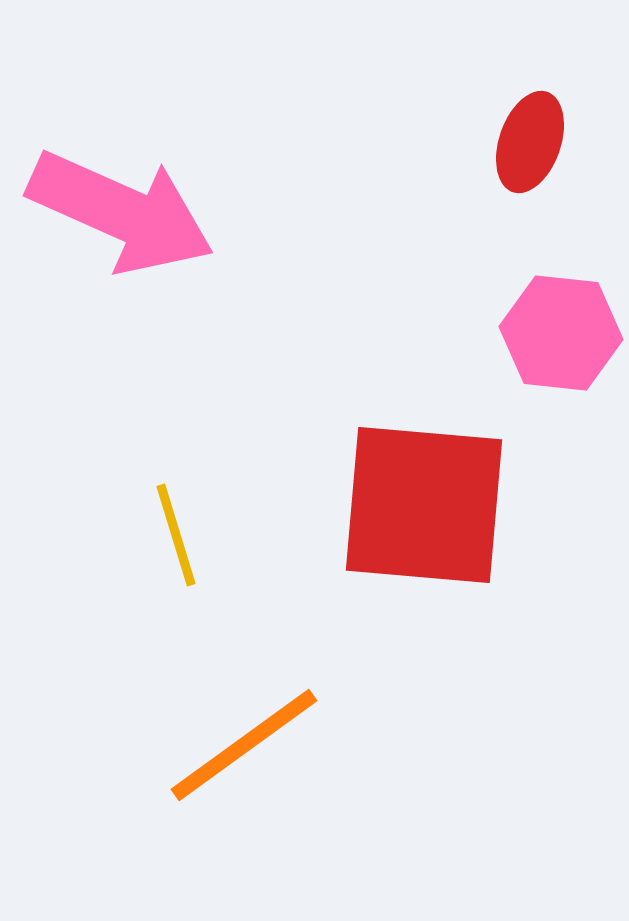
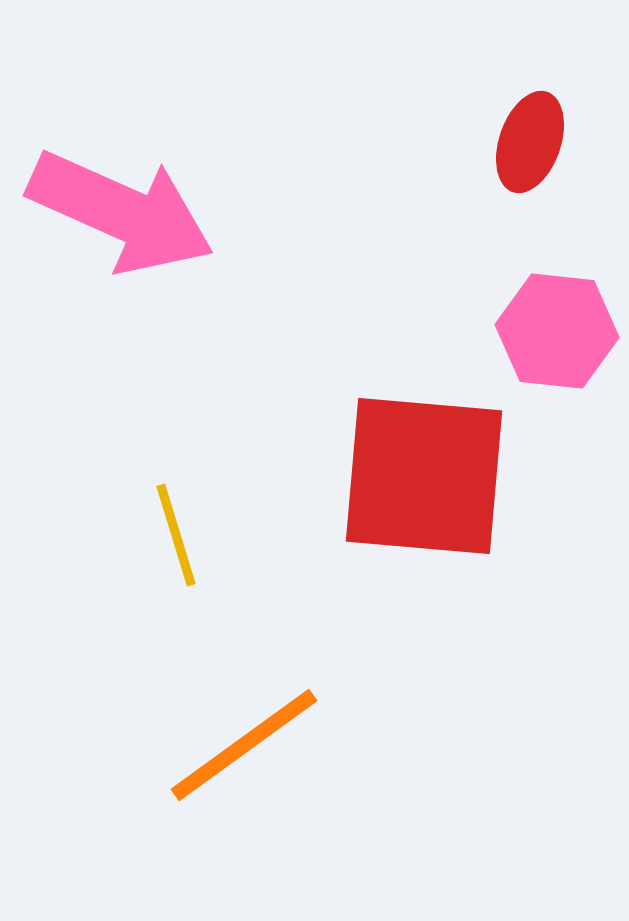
pink hexagon: moved 4 px left, 2 px up
red square: moved 29 px up
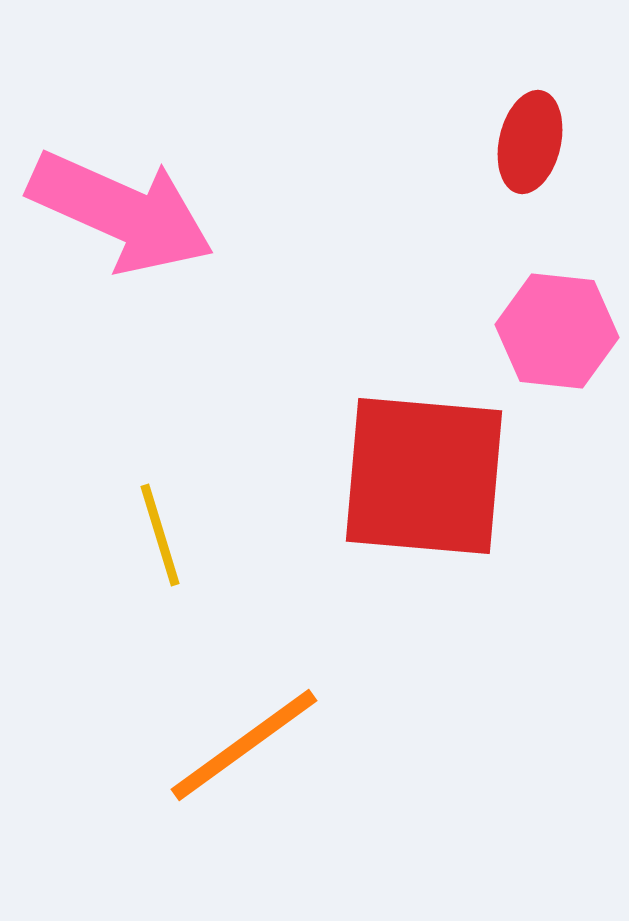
red ellipse: rotated 6 degrees counterclockwise
yellow line: moved 16 px left
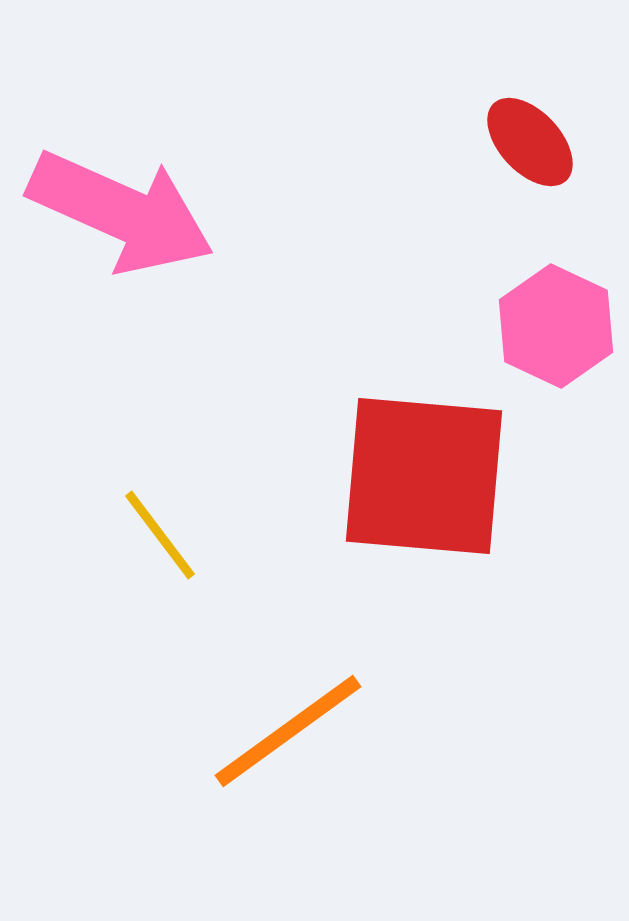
red ellipse: rotated 56 degrees counterclockwise
pink hexagon: moved 1 px left, 5 px up; rotated 19 degrees clockwise
yellow line: rotated 20 degrees counterclockwise
orange line: moved 44 px right, 14 px up
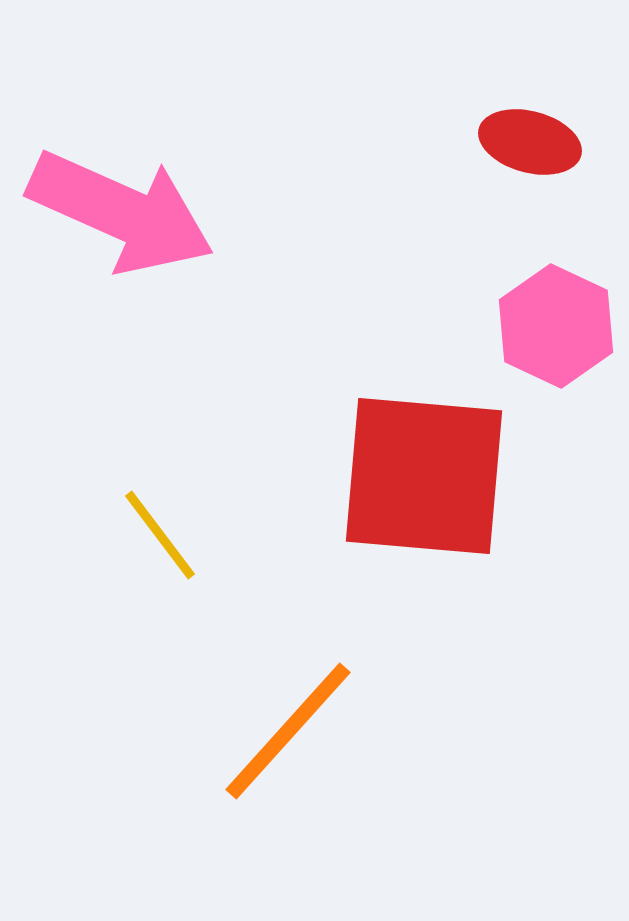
red ellipse: rotated 32 degrees counterclockwise
orange line: rotated 12 degrees counterclockwise
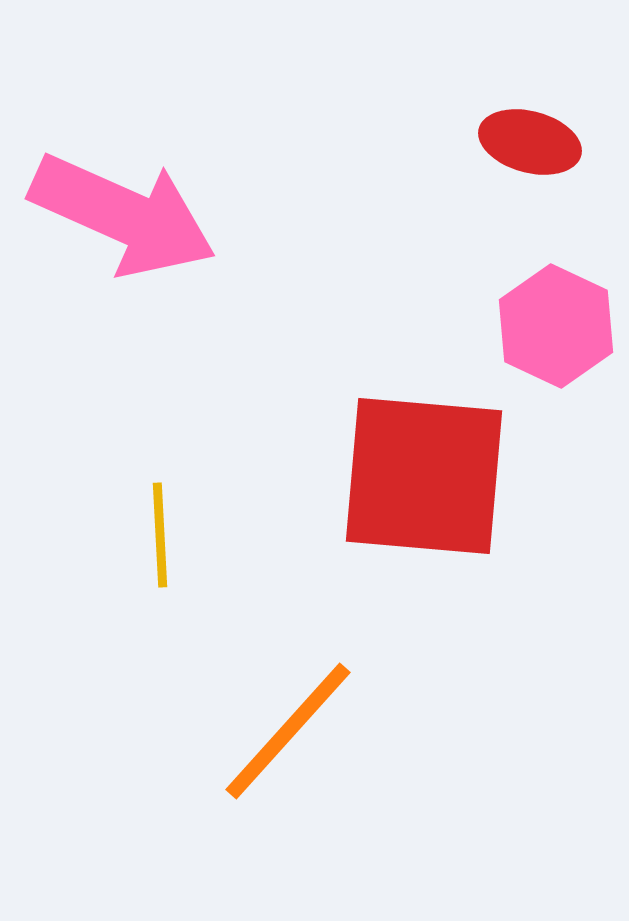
pink arrow: moved 2 px right, 3 px down
yellow line: rotated 34 degrees clockwise
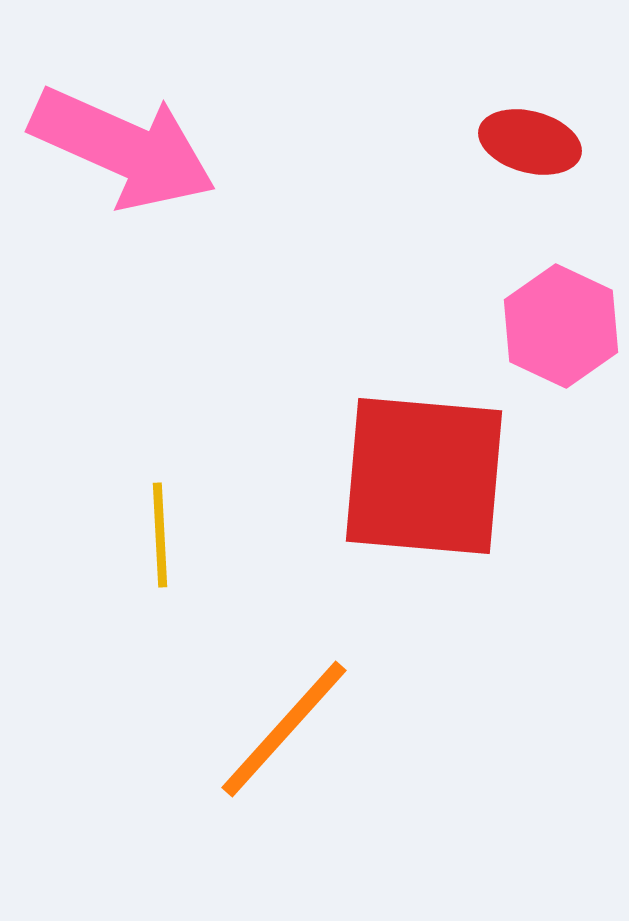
pink arrow: moved 67 px up
pink hexagon: moved 5 px right
orange line: moved 4 px left, 2 px up
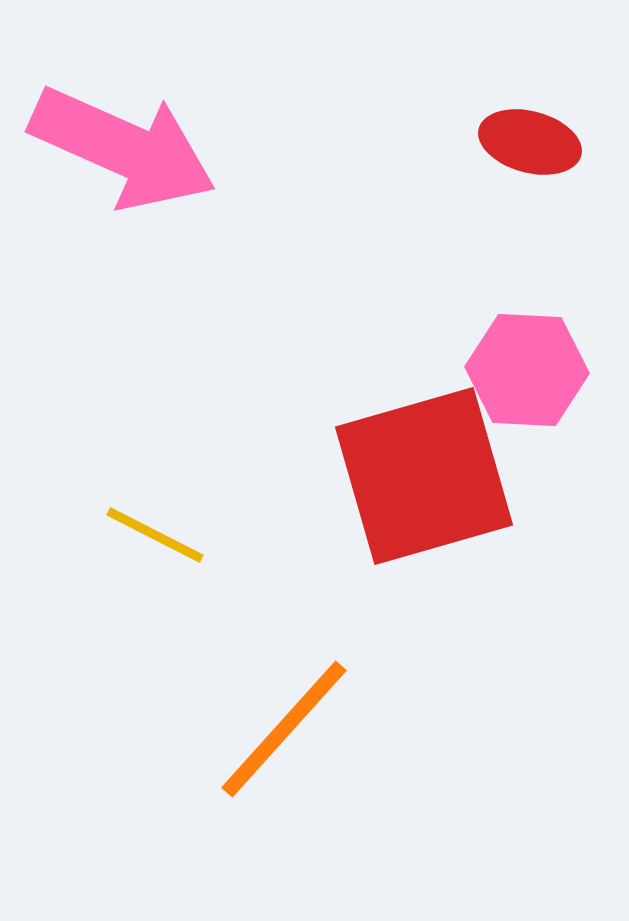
pink hexagon: moved 34 px left, 44 px down; rotated 22 degrees counterclockwise
red square: rotated 21 degrees counterclockwise
yellow line: moved 5 px left; rotated 60 degrees counterclockwise
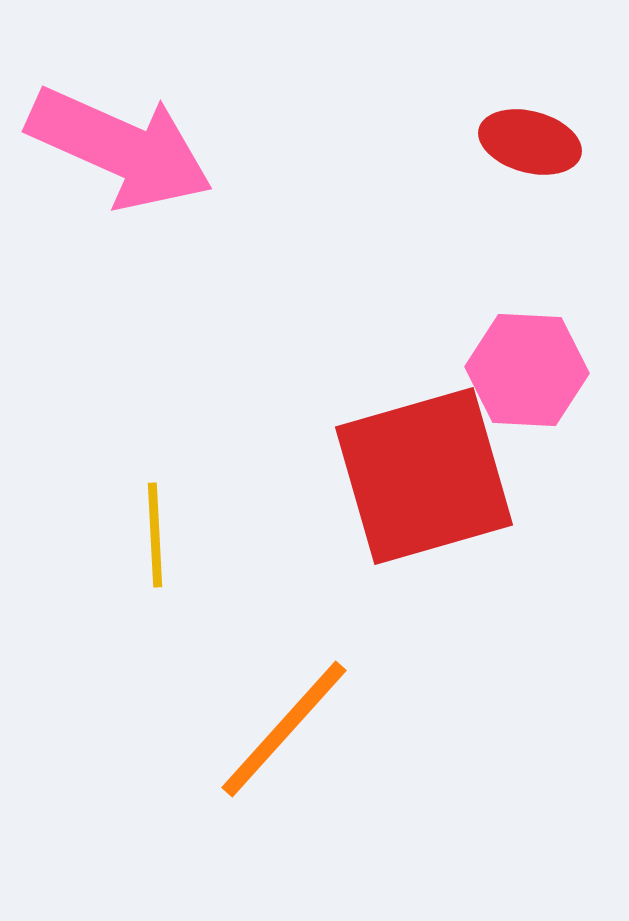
pink arrow: moved 3 px left
yellow line: rotated 60 degrees clockwise
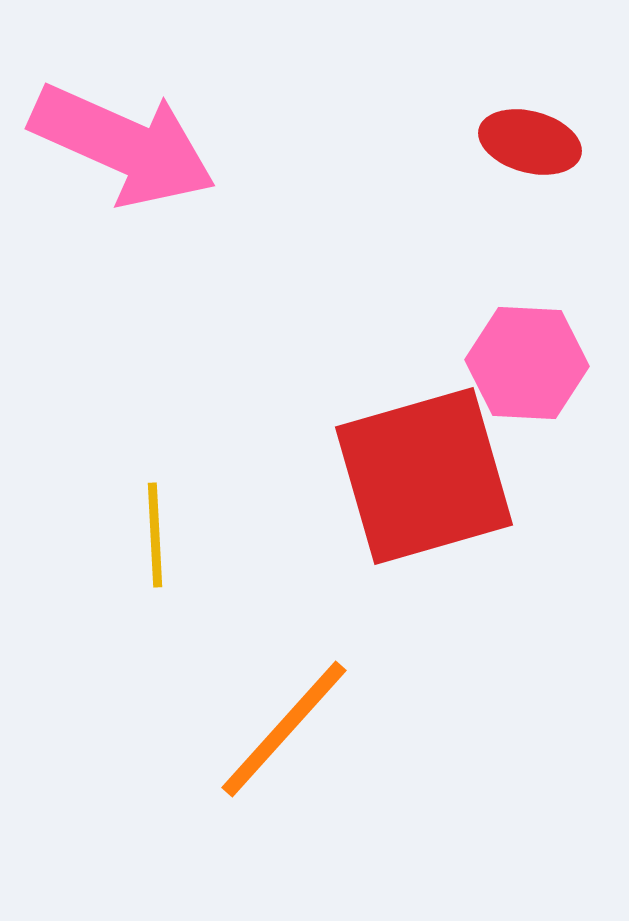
pink arrow: moved 3 px right, 3 px up
pink hexagon: moved 7 px up
